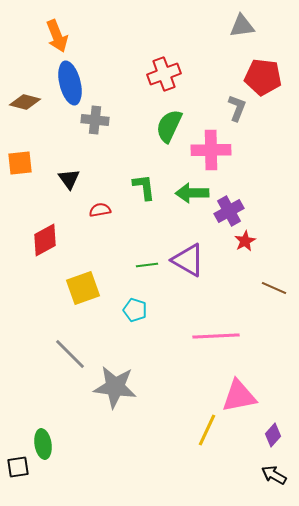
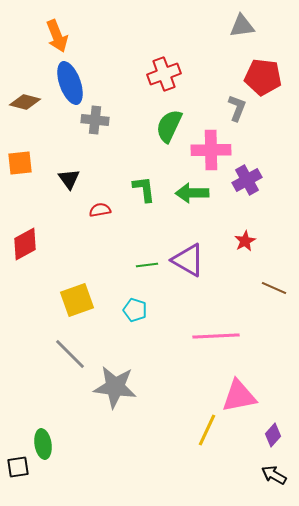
blue ellipse: rotated 6 degrees counterclockwise
green L-shape: moved 2 px down
purple cross: moved 18 px right, 31 px up
red diamond: moved 20 px left, 4 px down
yellow square: moved 6 px left, 12 px down
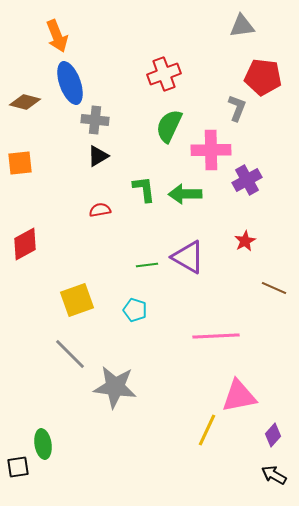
black triangle: moved 29 px right, 23 px up; rotated 35 degrees clockwise
green arrow: moved 7 px left, 1 px down
purple triangle: moved 3 px up
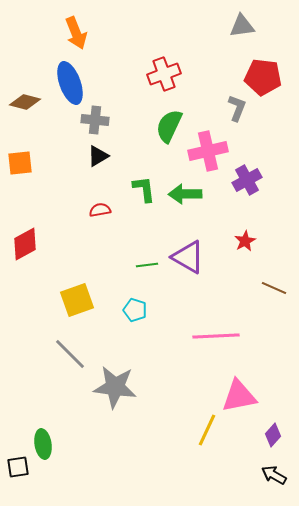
orange arrow: moved 19 px right, 3 px up
pink cross: moved 3 px left, 1 px down; rotated 12 degrees counterclockwise
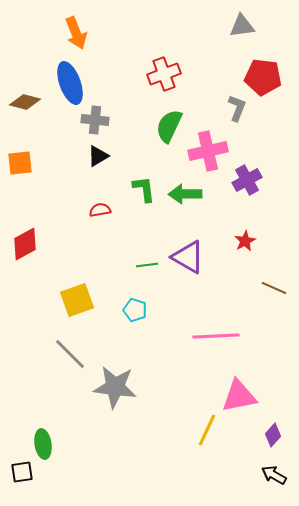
black square: moved 4 px right, 5 px down
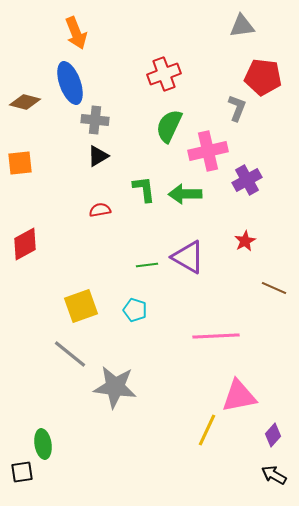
yellow square: moved 4 px right, 6 px down
gray line: rotated 6 degrees counterclockwise
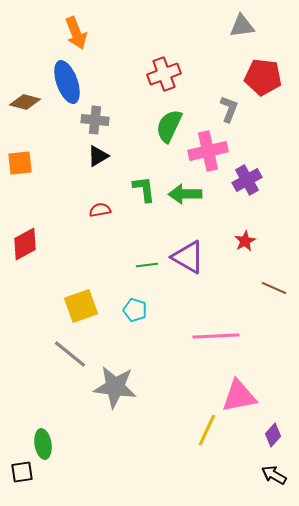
blue ellipse: moved 3 px left, 1 px up
gray L-shape: moved 8 px left, 1 px down
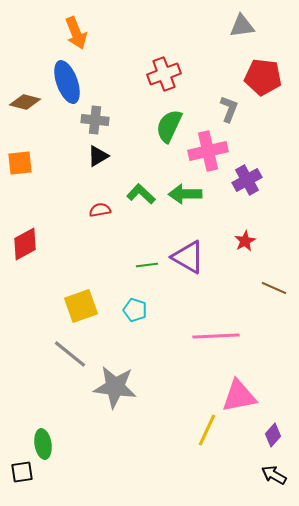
green L-shape: moved 3 px left, 5 px down; rotated 40 degrees counterclockwise
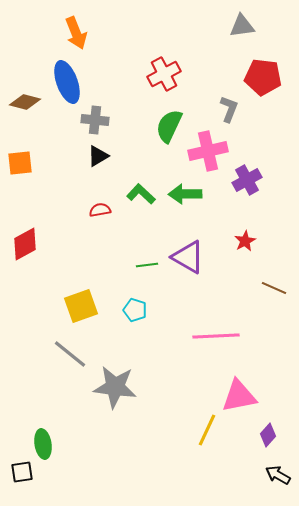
red cross: rotated 8 degrees counterclockwise
purple diamond: moved 5 px left
black arrow: moved 4 px right
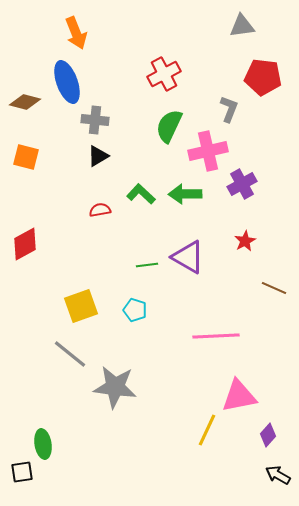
orange square: moved 6 px right, 6 px up; rotated 20 degrees clockwise
purple cross: moved 5 px left, 4 px down
